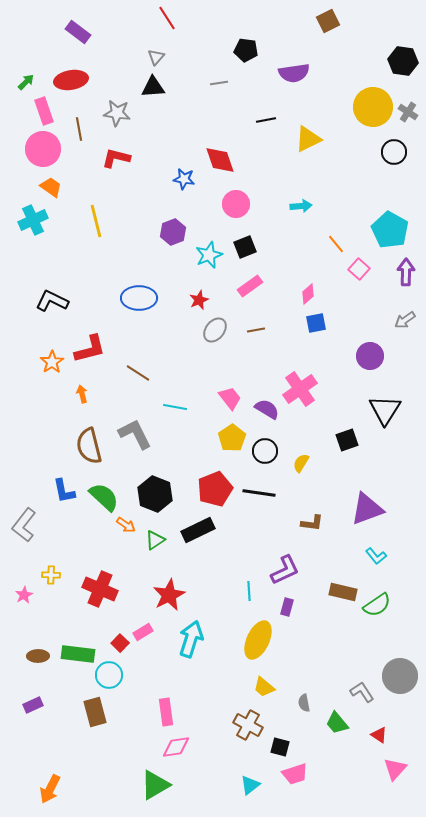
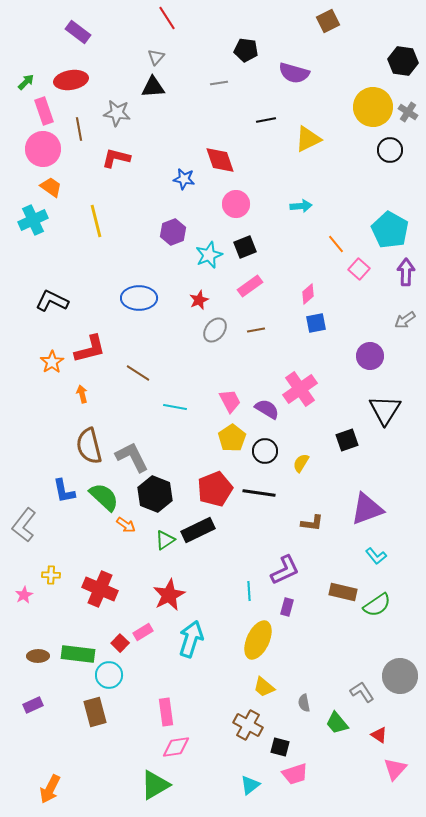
purple semicircle at (294, 73): rotated 24 degrees clockwise
black circle at (394, 152): moved 4 px left, 2 px up
pink trapezoid at (230, 398): moved 3 px down; rotated 10 degrees clockwise
gray L-shape at (135, 434): moved 3 px left, 23 px down
green triangle at (155, 540): moved 10 px right
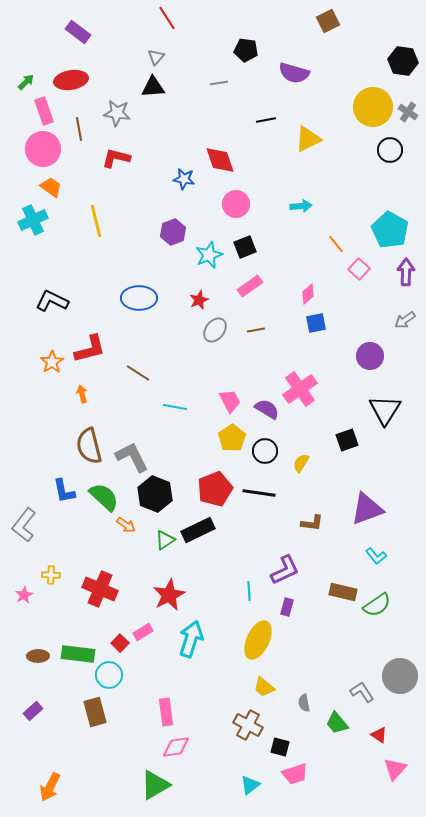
purple rectangle at (33, 705): moved 6 px down; rotated 18 degrees counterclockwise
orange arrow at (50, 789): moved 2 px up
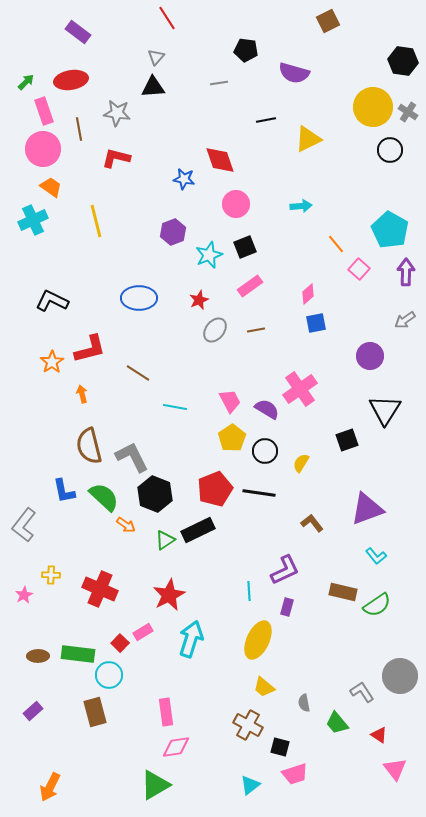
brown L-shape at (312, 523): rotated 135 degrees counterclockwise
pink triangle at (395, 769): rotated 20 degrees counterclockwise
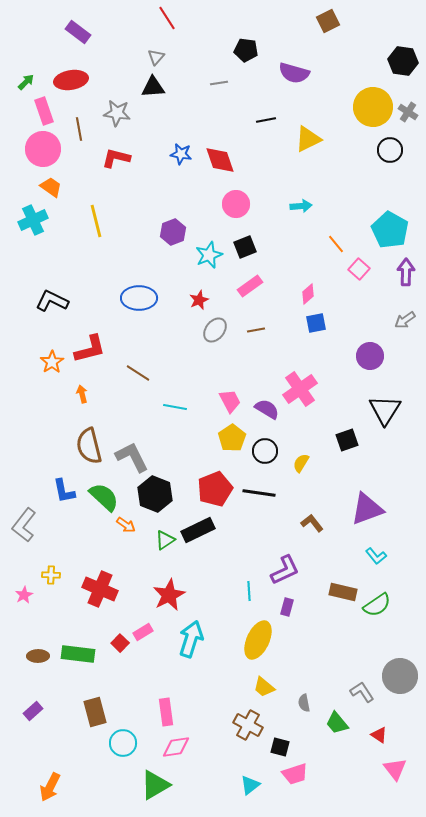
blue star at (184, 179): moved 3 px left, 25 px up
cyan circle at (109, 675): moved 14 px right, 68 px down
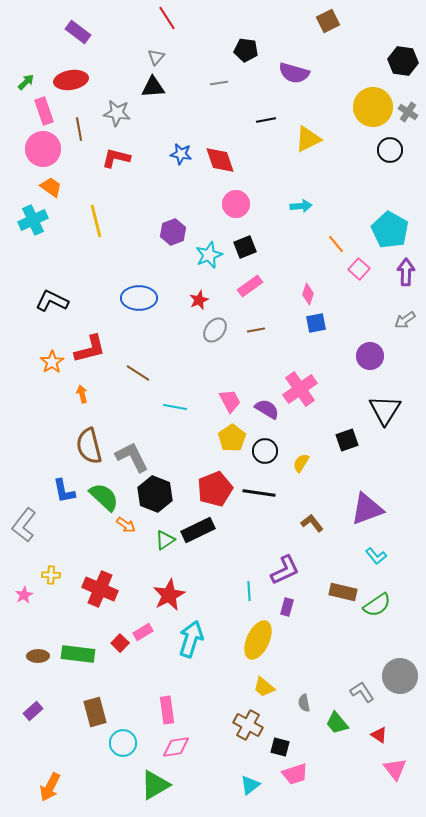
pink diamond at (308, 294): rotated 30 degrees counterclockwise
pink rectangle at (166, 712): moved 1 px right, 2 px up
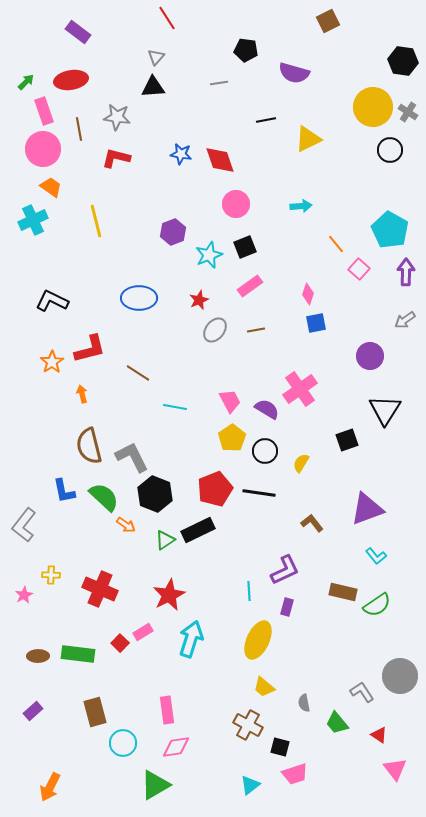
gray star at (117, 113): moved 4 px down
